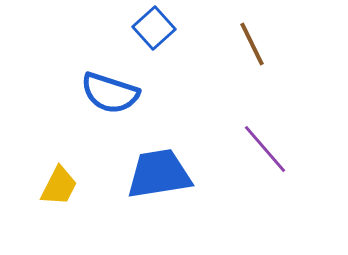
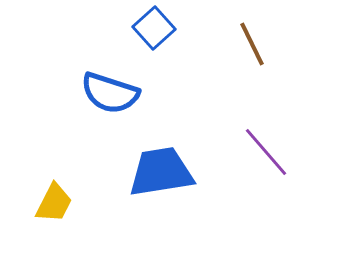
purple line: moved 1 px right, 3 px down
blue trapezoid: moved 2 px right, 2 px up
yellow trapezoid: moved 5 px left, 17 px down
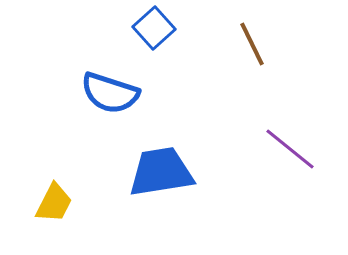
purple line: moved 24 px right, 3 px up; rotated 10 degrees counterclockwise
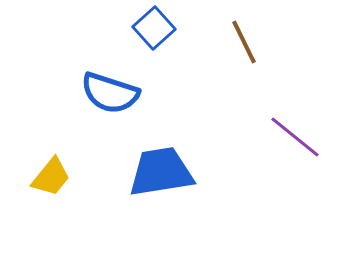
brown line: moved 8 px left, 2 px up
purple line: moved 5 px right, 12 px up
yellow trapezoid: moved 3 px left, 26 px up; rotated 12 degrees clockwise
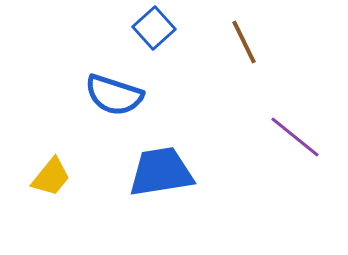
blue semicircle: moved 4 px right, 2 px down
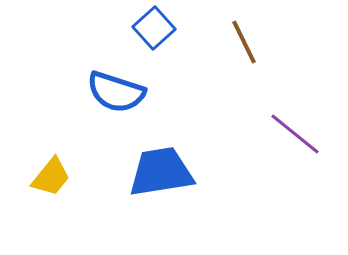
blue semicircle: moved 2 px right, 3 px up
purple line: moved 3 px up
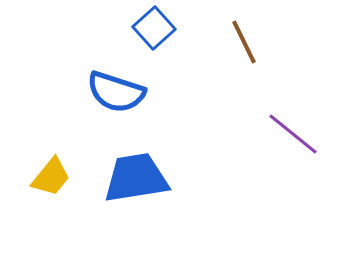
purple line: moved 2 px left
blue trapezoid: moved 25 px left, 6 px down
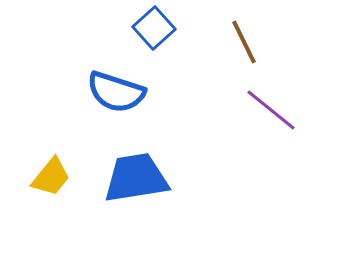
purple line: moved 22 px left, 24 px up
